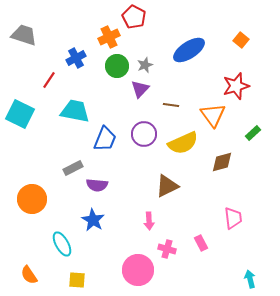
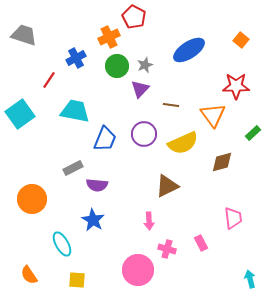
red star: rotated 16 degrees clockwise
cyan square: rotated 28 degrees clockwise
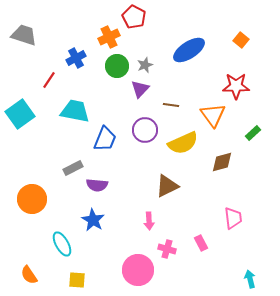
purple circle: moved 1 px right, 4 px up
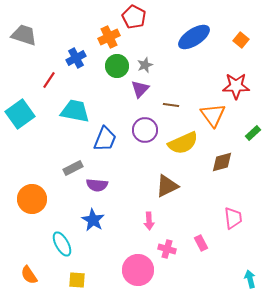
blue ellipse: moved 5 px right, 13 px up
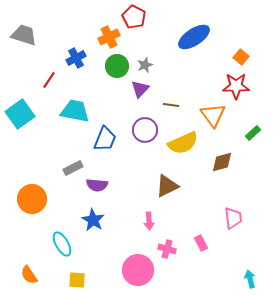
orange square: moved 17 px down
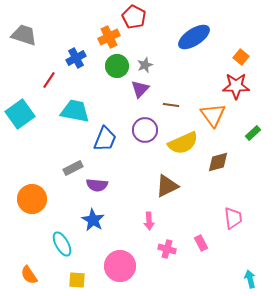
brown diamond: moved 4 px left
pink circle: moved 18 px left, 4 px up
